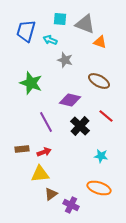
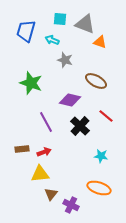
cyan arrow: moved 2 px right
brown ellipse: moved 3 px left
brown triangle: rotated 16 degrees counterclockwise
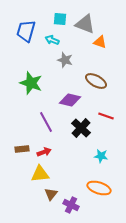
red line: rotated 21 degrees counterclockwise
black cross: moved 1 px right, 2 px down
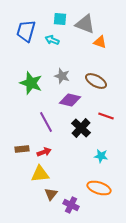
gray star: moved 3 px left, 16 px down
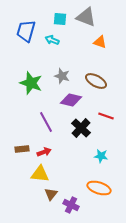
gray triangle: moved 1 px right, 7 px up
purple diamond: moved 1 px right
yellow triangle: rotated 12 degrees clockwise
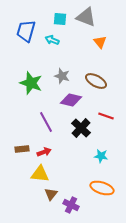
orange triangle: rotated 32 degrees clockwise
orange ellipse: moved 3 px right
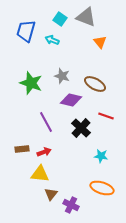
cyan square: rotated 32 degrees clockwise
brown ellipse: moved 1 px left, 3 px down
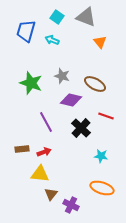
cyan square: moved 3 px left, 2 px up
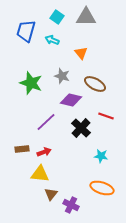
gray triangle: rotated 20 degrees counterclockwise
orange triangle: moved 19 px left, 11 px down
purple line: rotated 75 degrees clockwise
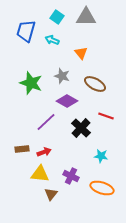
purple diamond: moved 4 px left, 1 px down; rotated 15 degrees clockwise
purple cross: moved 29 px up
